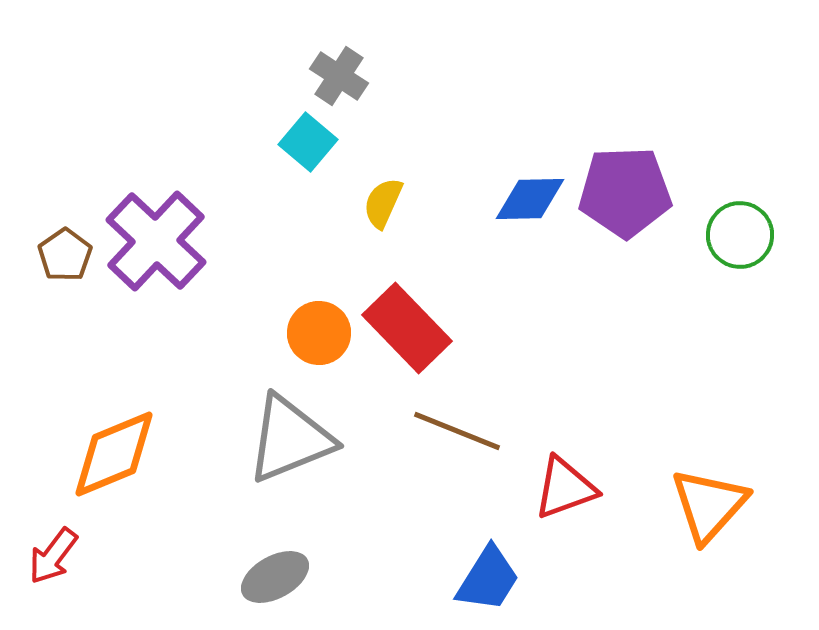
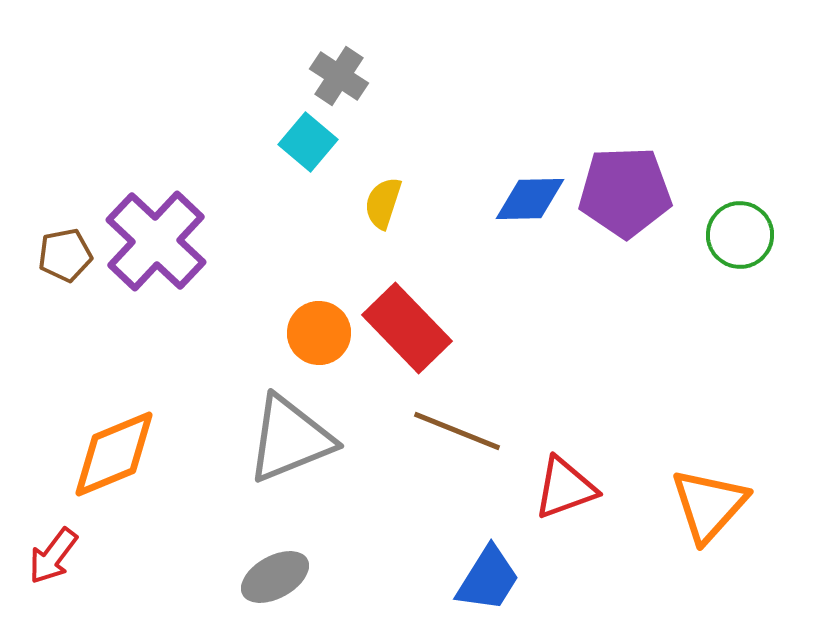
yellow semicircle: rotated 6 degrees counterclockwise
brown pentagon: rotated 24 degrees clockwise
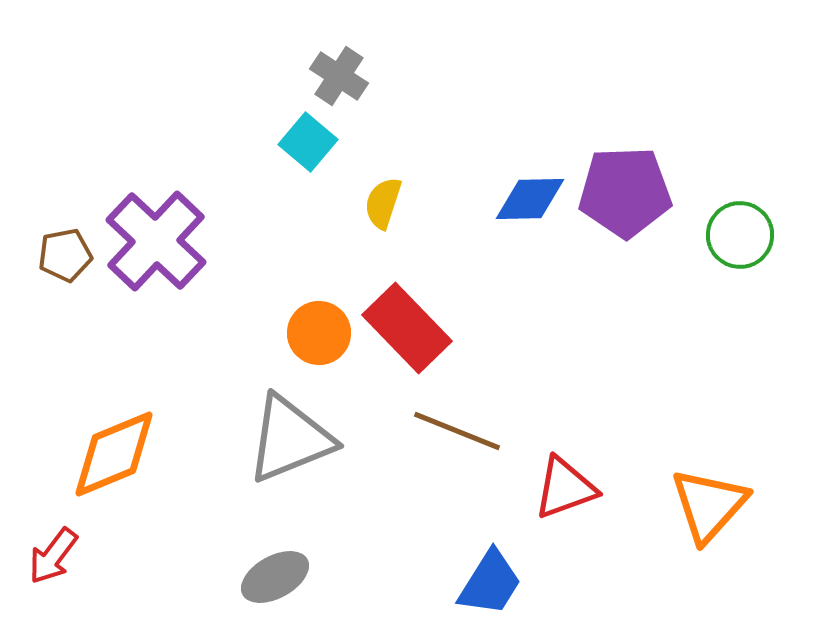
blue trapezoid: moved 2 px right, 4 px down
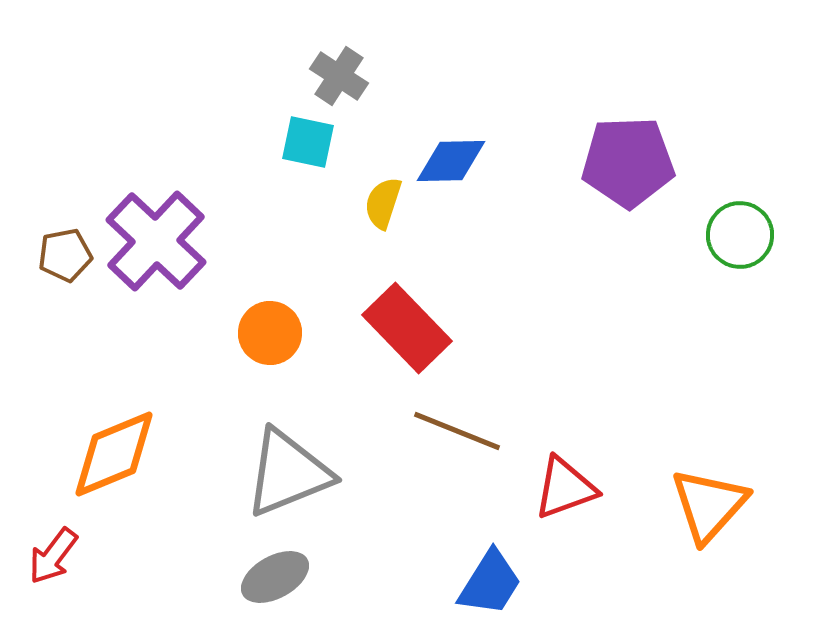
cyan square: rotated 28 degrees counterclockwise
purple pentagon: moved 3 px right, 30 px up
blue diamond: moved 79 px left, 38 px up
orange circle: moved 49 px left
gray triangle: moved 2 px left, 34 px down
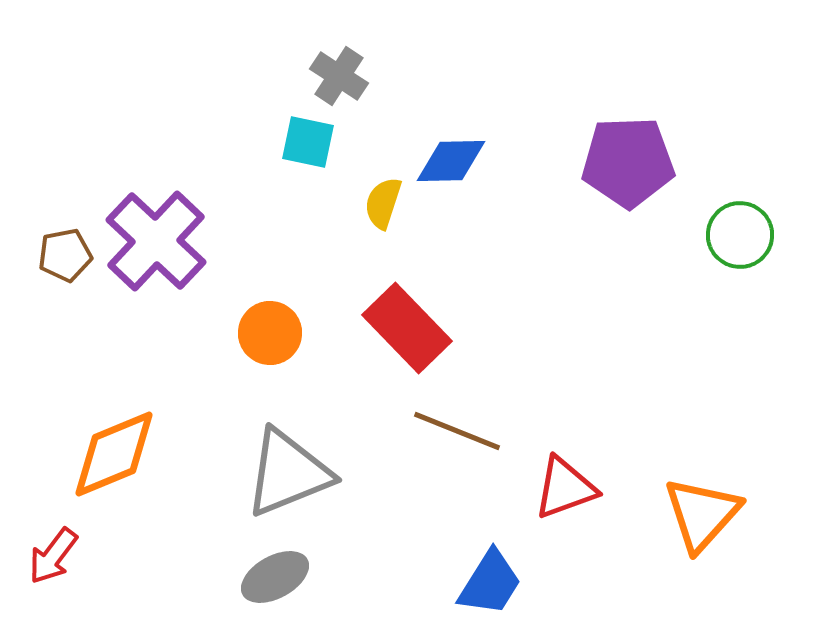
orange triangle: moved 7 px left, 9 px down
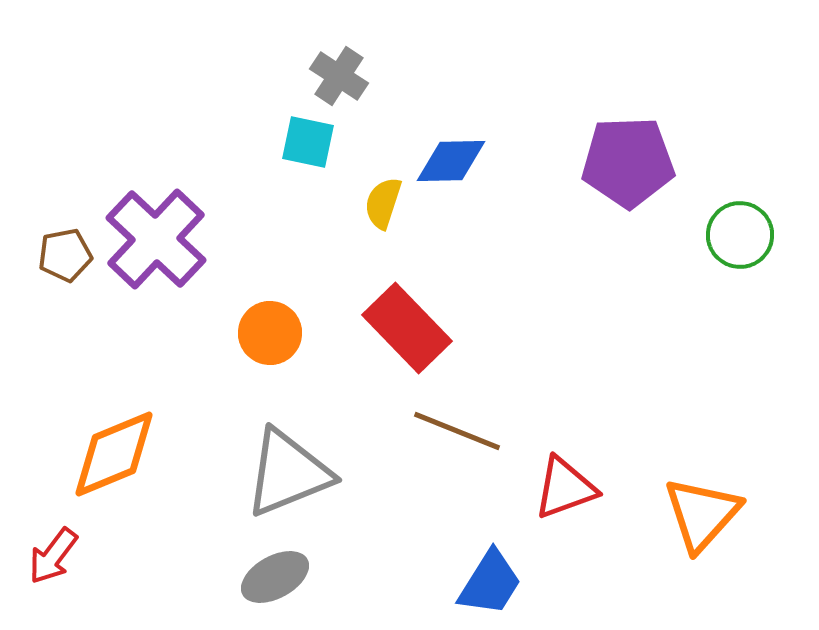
purple cross: moved 2 px up
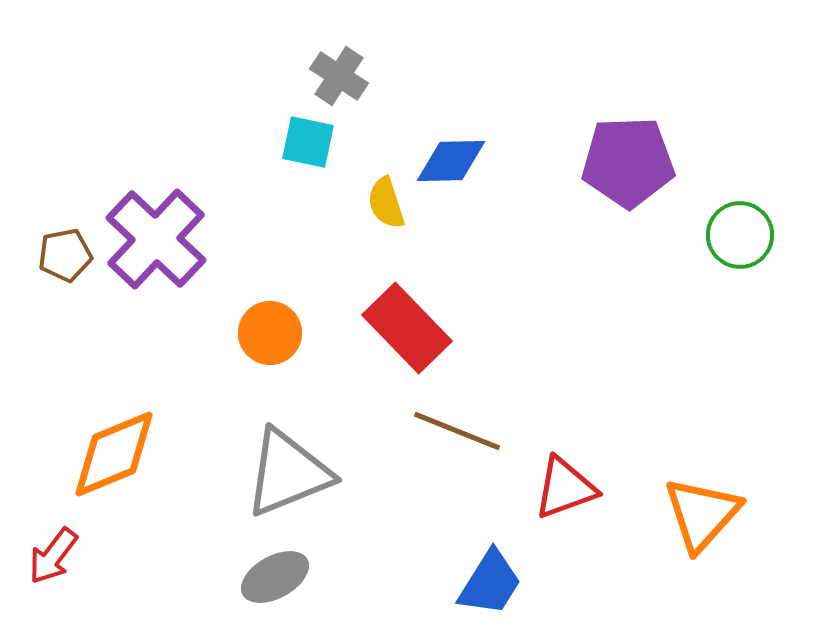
yellow semicircle: moved 3 px right; rotated 36 degrees counterclockwise
